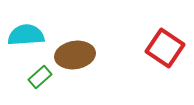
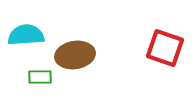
red square: rotated 15 degrees counterclockwise
green rectangle: rotated 40 degrees clockwise
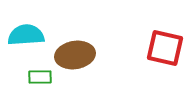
red square: rotated 6 degrees counterclockwise
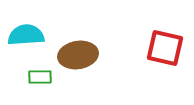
brown ellipse: moved 3 px right
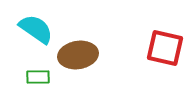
cyan semicircle: moved 10 px right, 6 px up; rotated 39 degrees clockwise
green rectangle: moved 2 px left
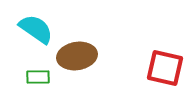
red square: moved 20 px down
brown ellipse: moved 1 px left, 1 px down
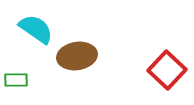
red square: moved 2 px right, 2 px down; rotated 30 degrees clockwise
green rectangle: moved 22 px left, 3 px down
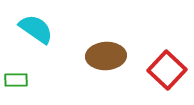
brown ellipse: moved 29 px right; rotated 6 degrees clockwise
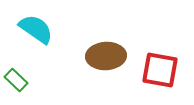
red square: moved 7 px left; rotated 33 degrees counterclockwise
green rectangle: rotated 45 degrees clockwise
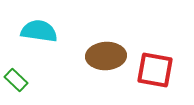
cyan semicircle: moved 3 px right, 2 px down; rotated 27 degrees counterclockwise
red square: moved 5 px left
